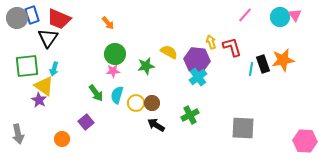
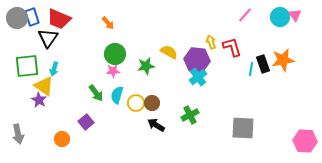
blue rectangle: moved 2 px down
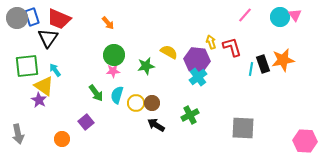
green circle: moved 1 px left, 1 px down
cyan arrow: moved 1 px right, 1 px down; rotated 128 degrees clockwise
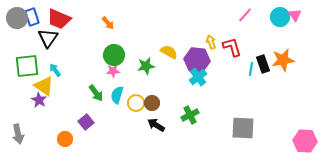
orange circle: moved 3 px right
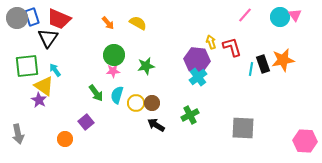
yellow semicircle: moved 31 px left, 29 px up
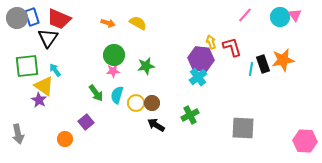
orange arrow: rotated 32 degrees counterclockwise
purple hexagon: moved 4 px right, 1 px up
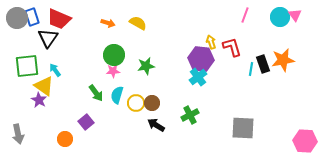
pink line: rotated 21 degrees counterclockwise
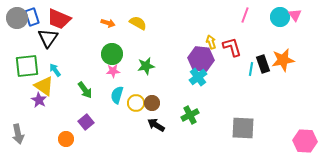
green circle: moved 2 px left, 1 px up
green arrow: moved 11 px left, 3 px up
orange circle: moved 1 px right
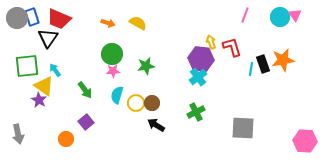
green cross: moved 6 px right, 3 px up
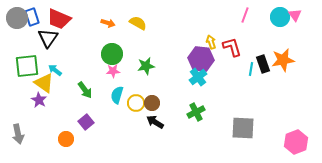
cyan arrow: rotated 16 degrees counterclockwise
yellow triangle: moved 3 px up
black arrow: moved 1 px left, 3 px up
pink hexagon: moved 9 px left, 1 px down; rotated 25 degrees counterclockwise
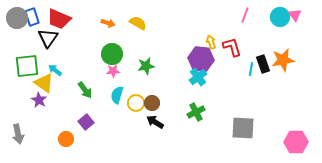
pink hexagon: rotated 20 degrees clockwise
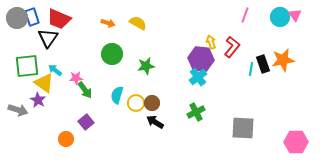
red L-shape: rotated 55 degrees clockwise
pink star: moved 37 px left, 7 px down
purple star: moved 1 px left
gray arrow: moved 24 px up; rotated 60 degrees counterclockwise
